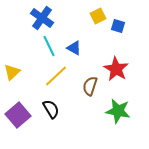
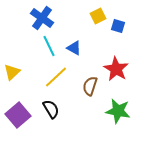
yellow line: moved 1 px down
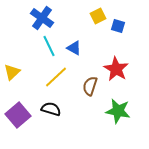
black semicircle: rotated 42 degrees counterclockwise
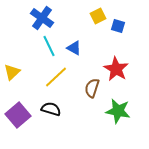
brown semicircle: moved 2 px right, 2 px down
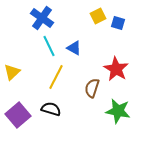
blue square: moved 3 px up
yellow line: rotated 20 degrees counterclockwise
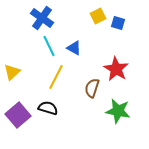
black semicircle: moved 3 px left, 1 px up
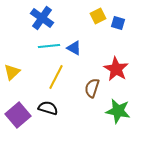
cyan line: rotated 70 degrees counterclockwise
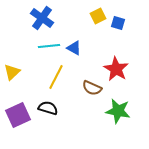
brown semicircle: rotated 84 degrees counterclockwise
purple square: rotated 15 degrees clockwise
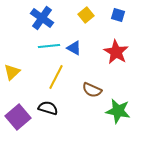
yellow square: moved 12 px left, 1 px up; rotated 14 degrees counterclockwise
blue square: moved 8 px up
red star: moved 17 px up
brown semicircle: moved 2 px down
purple square: moved 2 px down; rotated 15 degrees counterclockwise
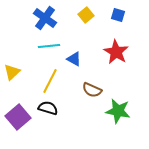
blue cross: moved 3 px right
blue triangle: moved 11 px down
yellow line: moved 6 px left, 4 px down
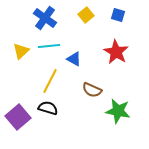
yellow triangle: moved 9 px right, 21 px up
